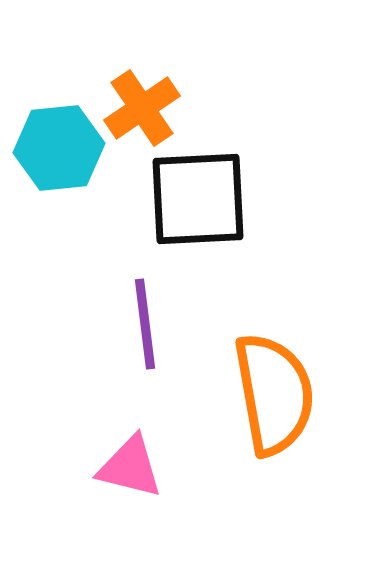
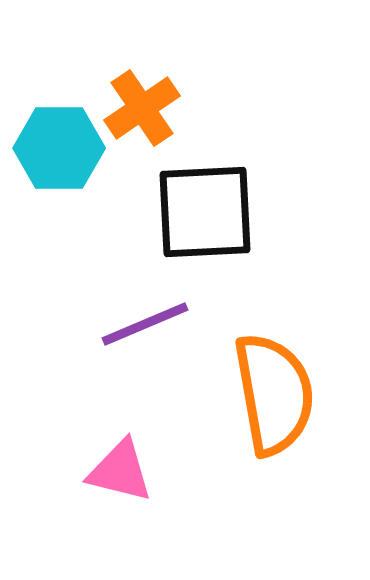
cyan hexagon: rotated 6 degrees clockwise
black square: moved 7 px right, 13 px down
purple line: rotated 74 degrees clockwise
pink triangle: moved 10 px left, 4 px down
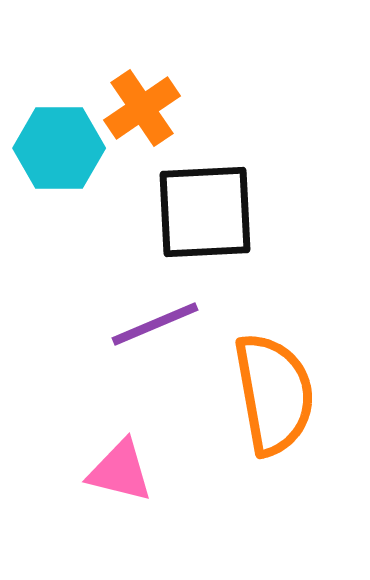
purple line: moved 10 px right
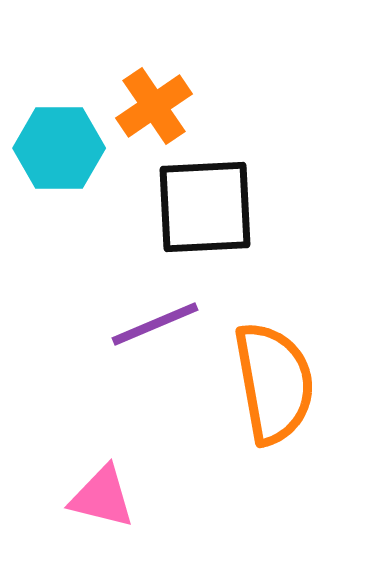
orange cross: moved 12 px right, 2 px up
black square: moved 5 px up
orange semicircle: moved 11 px up
pink triangle: moved 18 px left, 26 px down
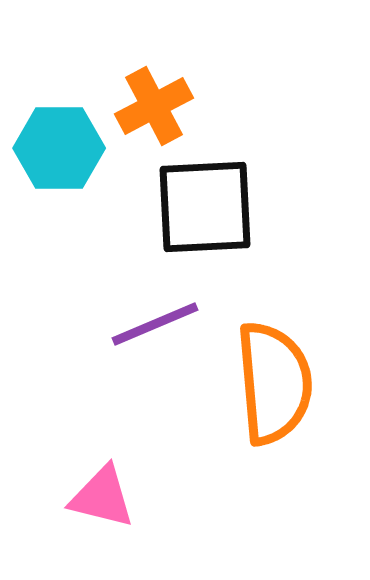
orange cross: rotated 6 degrees clockwise
orange semicircle: rotated 5 degrees clockwise
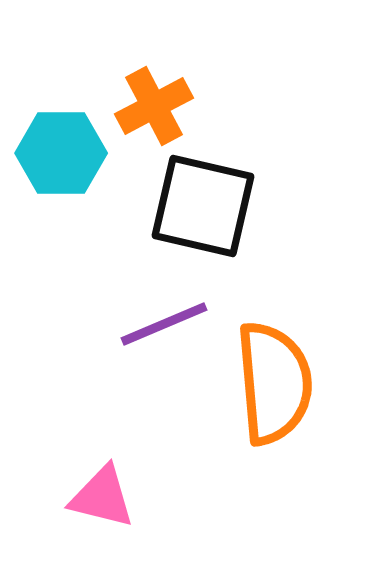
cyan hexagon: moved 2 px right, 5 px down
black square: moved 2 px left, 1 px up; rotated 16 degrees clockwise
purple line: moved 9 px right
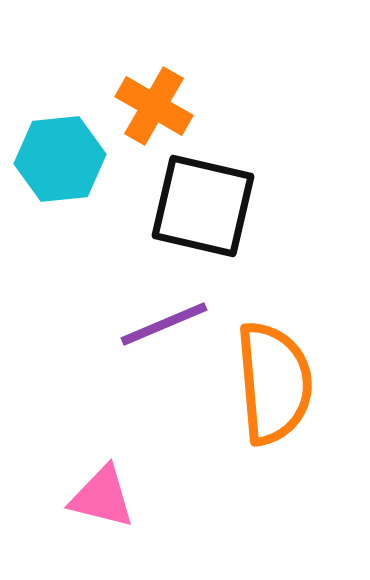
orange cross: rotated 32 degrees counterclockwise
cyan hexagon: moved 1 px left, 6 px down; rotated 6 degrees counterclockwise
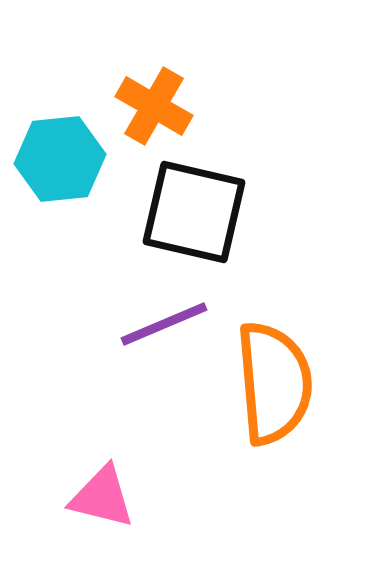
black square: moved 9 px left, 6 px down
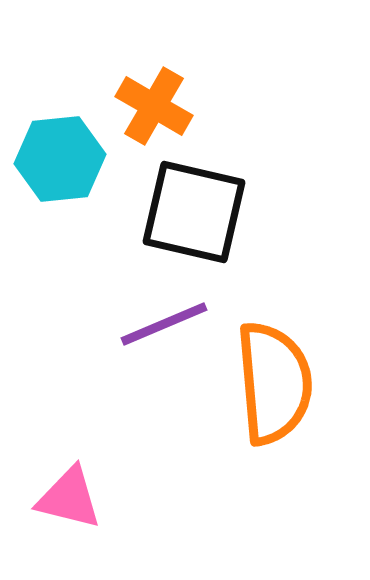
pink triangle: moved 33 px left, 1 px down
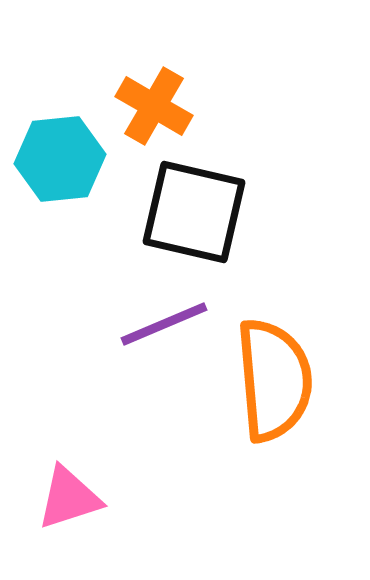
orange semicircle: moved 3 px up
pink triangle: rotated 32 degrees counterclockwise
